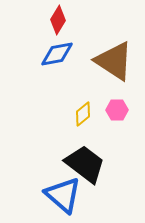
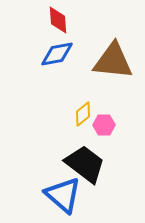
red diamond: rotated 36 degrees counterclockwise
brown triangle: moved 1 px left; rotated 27 degrees counterclockwise
pink hexagon: moved 13 px left, 15 px down
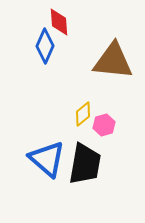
red diamond: moved 1 px right, 2 px down
blue diamond: moved 12 px left, 8 px up; rotated 56 degrees counterclockwise
pink hexagon: rotated 15 degrees counterclockwise
black trapezoid: rotated 63 degrees clockwise
blue triangle: moved 16 px left, 36 px up
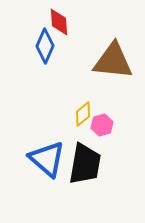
pink hexagon: moved 2 px left
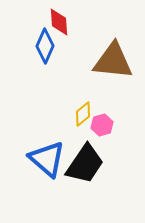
black trapezoid: rotated 24 degrees clockwise
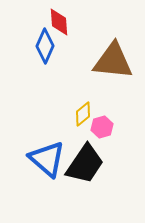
pink hexagon: moved 2 px down
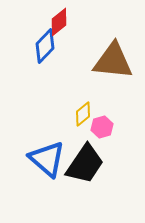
red diamond: rotated 56 degrees clockwise
blue diamond: rotated 20 degrees clockwise
